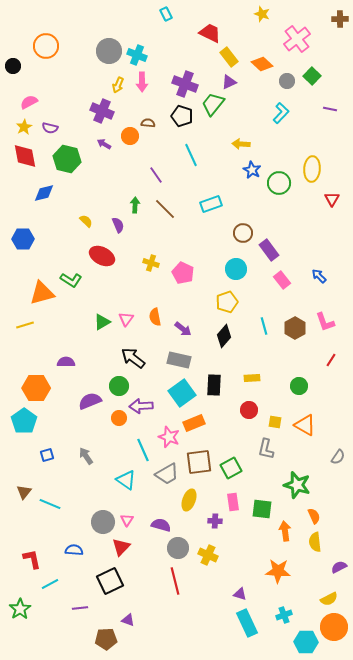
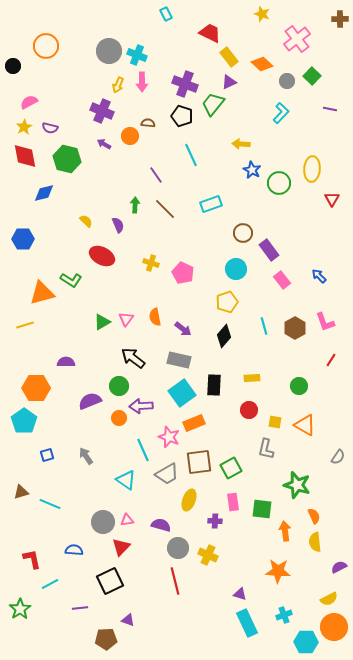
brown triangle at (24, 492): moved 3 px left; rotated 35 degrees clockwise
pink triangle at (127, 520): rotated 48 degrees clockwise
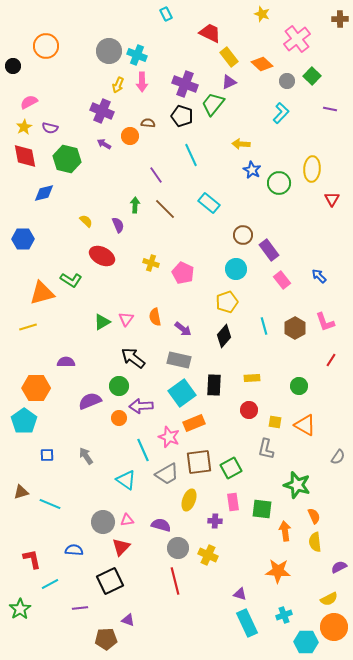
cyan rectangle at (211, 204): moved 2 px left, 1 px up; rotated 60 degrees clockwise
brown circle at (243, 233): moved 2 px down
yellow line at (25, 325): moved 3 px right, 2 px down
blue square at (47, 455): rotated 16 degrees clockwise
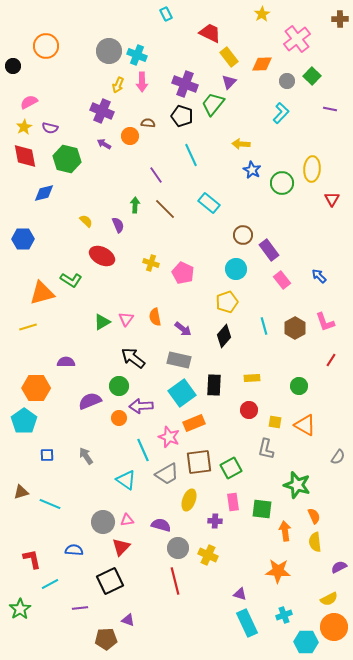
yellow star at (262, 14): rotated 21 degrees clockwise
orange diamond at (262, 64): rotated 45 degrees counterclockwise
purple triangle at (229, 82): rotated 21 degrees counterclockwise
green circle at (279, 183): moved 3 px right
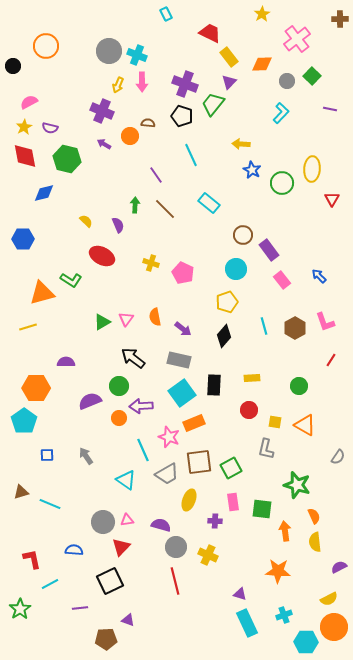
gray circle at (178, 548): moved 2 px left, 1 px up
